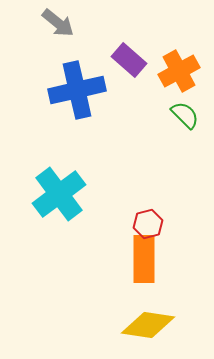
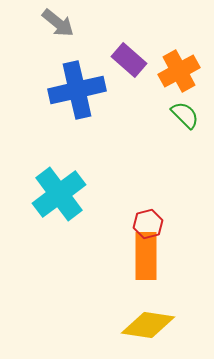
orange rectangle: moved 2 px right, 3 px up
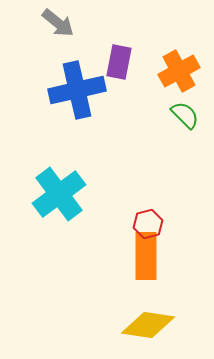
purple rectangle: moved 10 px left, 2 px down; rotated 60 degrees clockwise
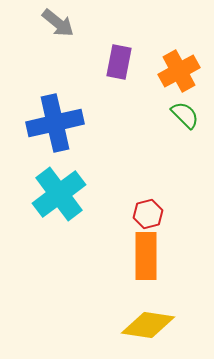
blue cross: moved 22 px left, 33 px down
red hexagon: moved 10 px up
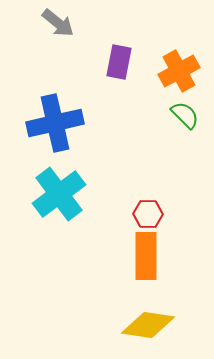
red hexagon: rotated 16 degrees clockwise
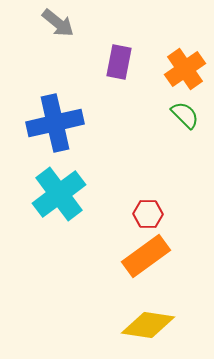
orange cross: moved 6 px right, 2 px up; rotated 6 degrees counterclockwise
orange rectangle: rotated 54 degrees clockwise
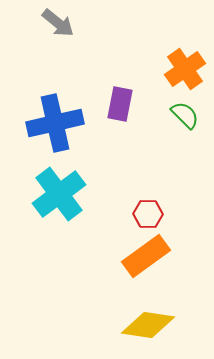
purple rectangle: moved 1 px right, 42 px down
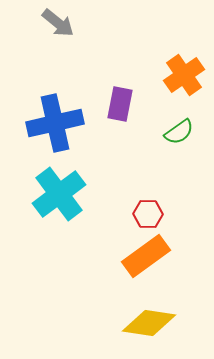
orange cross: moved 1 px left, 6 px down
green semicircle: moved 6 px left, 17 px down; rotated 100 degrees clockwise
yellow diamond: moved 1 px right, 2 px up
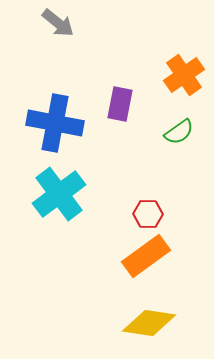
blue cross: rotated 24 degrees clockwise
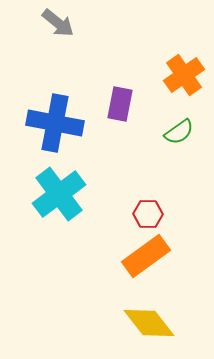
yellow diamond: rotated 44 degrees clockwise
